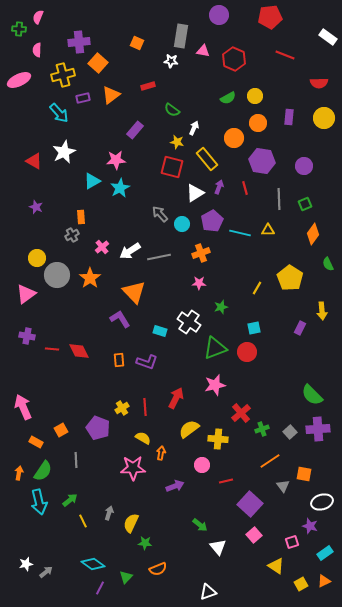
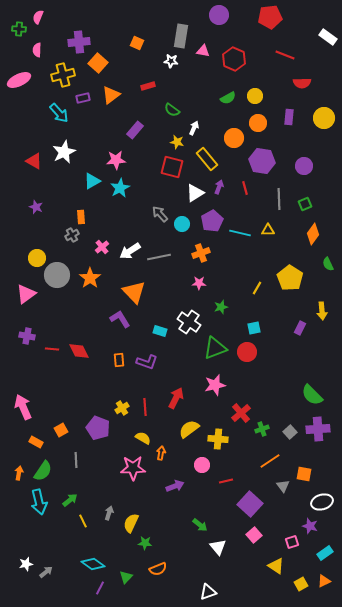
red semicircle at (319, 83): moved 17 px left
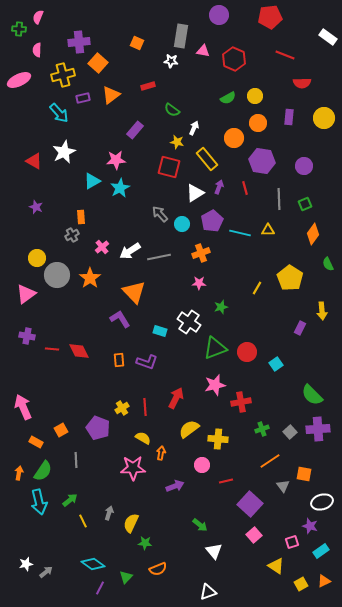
red square at (172, 167): moved 3 px left
cyan square at (254, 328): moved 22 px right, 36 px down; rotated 24 degrees counterclockwise
red cross at (241, 413): moved 11 px up; rotated 30 degrees clockwise
white triangle at (218, 547): moved 4 px left, 4 px down
cyan rectangle at (325, 553): moved 4 px left, 2 px up
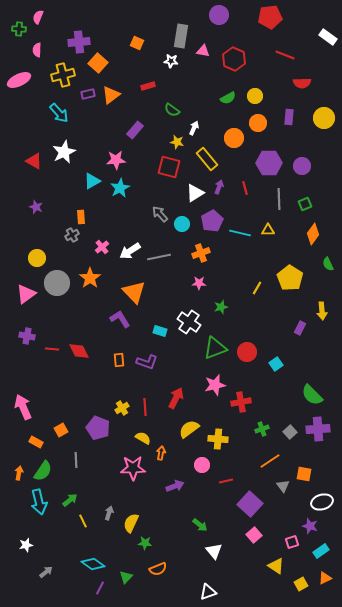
purple rectangle at (83, 98): moved 5 px right, 4 px up
purple hexagon at (262, 161): moved 7 px right, 2 px down; rotated 10 degrees counterclockwise
purple circle at (304, 166): moved 2 px left
gray circle at (57, 275): moved 8 px down
white star at (26, 564): moved 19 px up
orange triangle at (324, 581): moved 1 px right, 3 px up
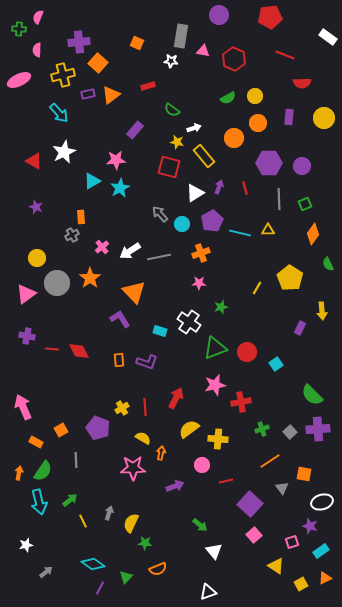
white arrow at (194, 128): rotated 48 degrees clockwise
yellow rectangle at (207, 159): moved 3 px left, 3 px up
gray triangle at (283, 486): moved 1 px left, 2 px down
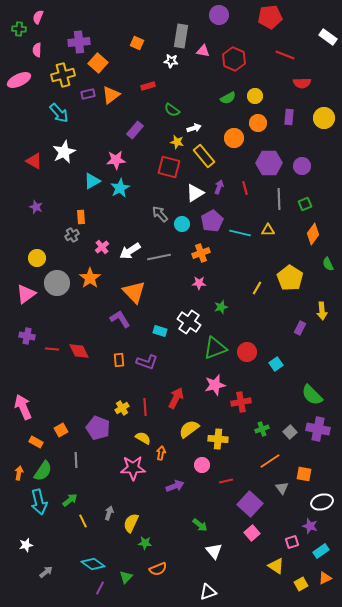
purple cross at (318, 429): rotated 15 degrees clockwise
pink square at (254, 535): moved 2 px left, 2 px up
